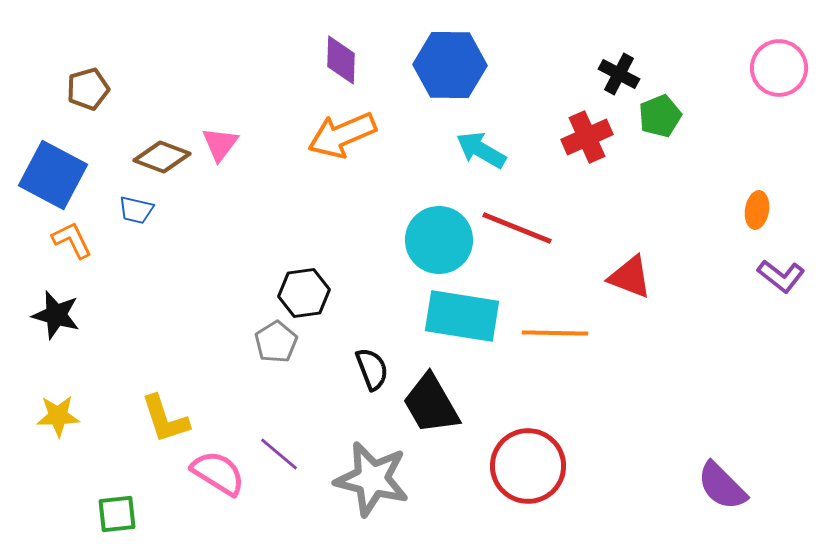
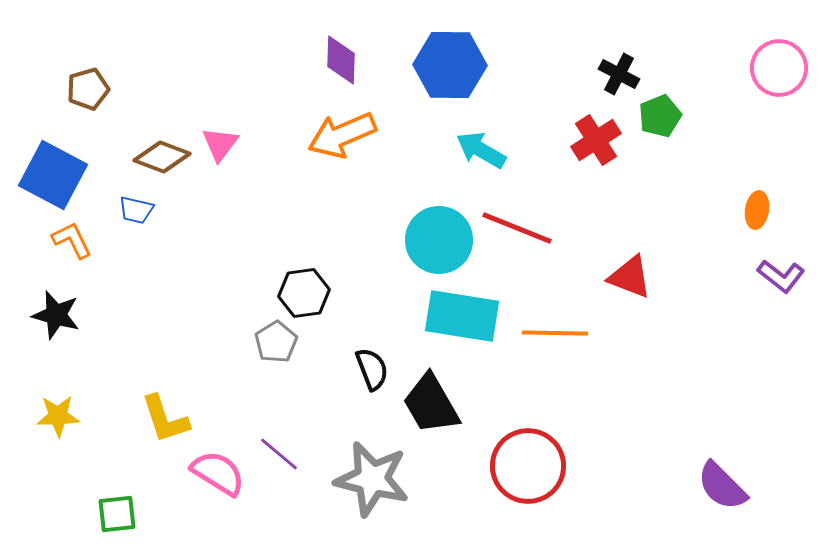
red cross: moved 9 px right, 3 px down; rotated 9 degrees counterclockwise
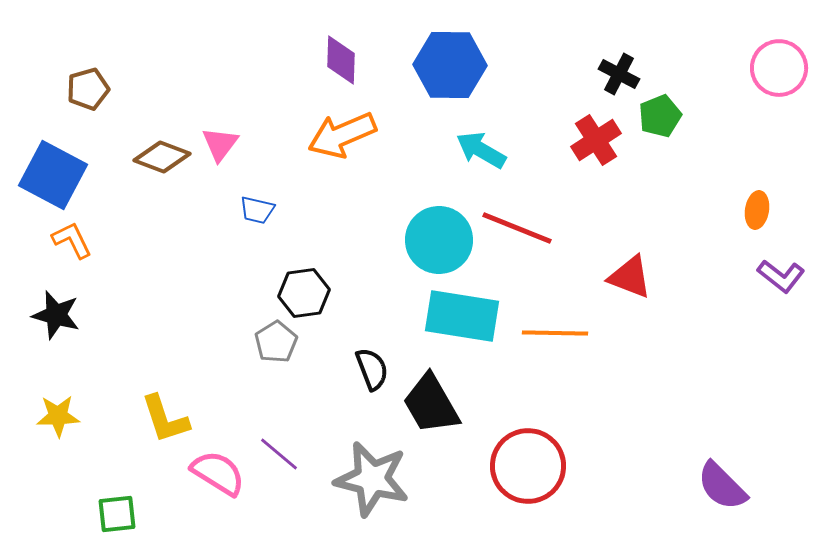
blue trapezoid: moved 121 px right
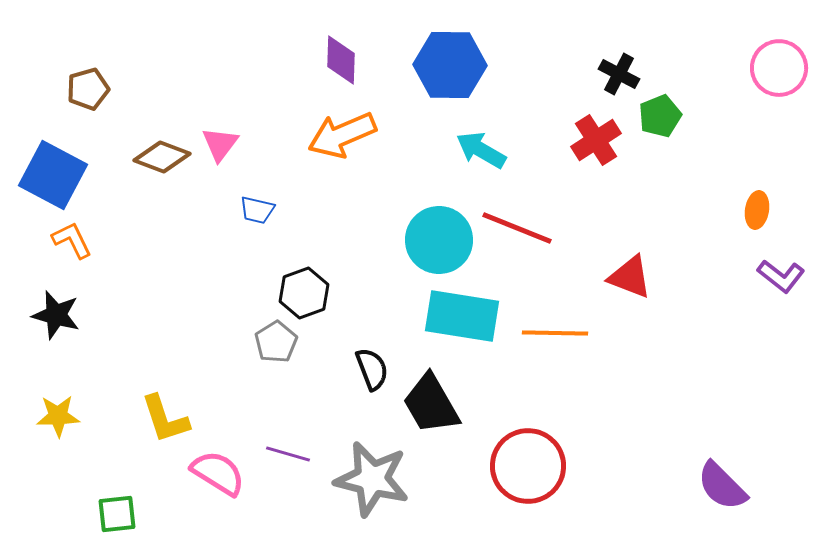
black hexagon: rotated 12 degrees counterclockwise
purple line: moved 9 px right; rotated 24 degrees counterclockwise
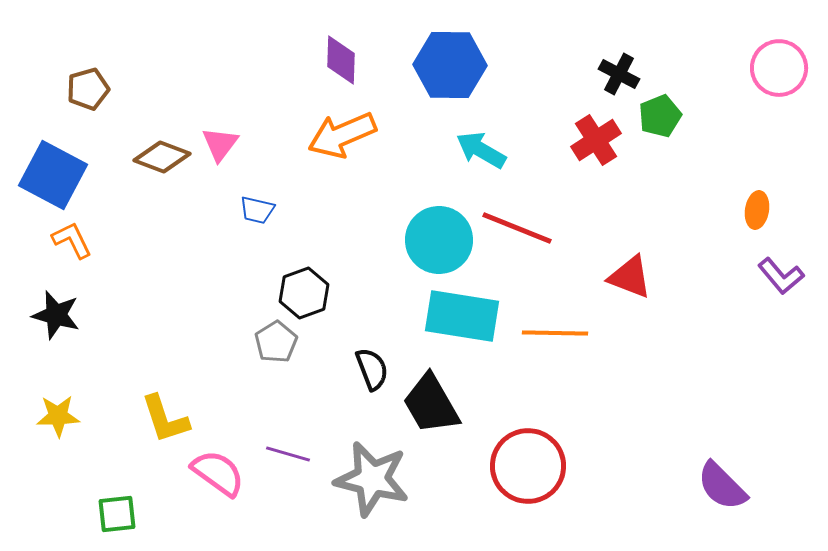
purple L-shape: rotated 12 degrees clockwise
pink semicircle: rotated 4 degrees clockwise
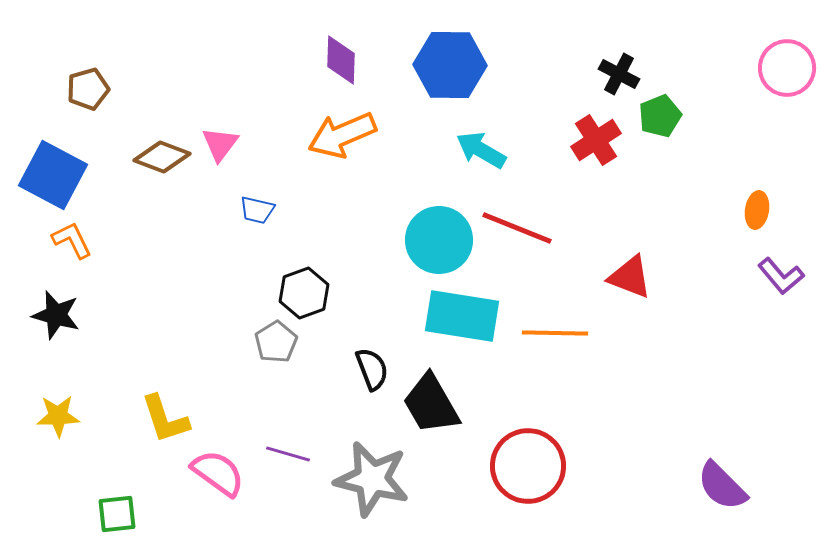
pink circle: moved 8 px right
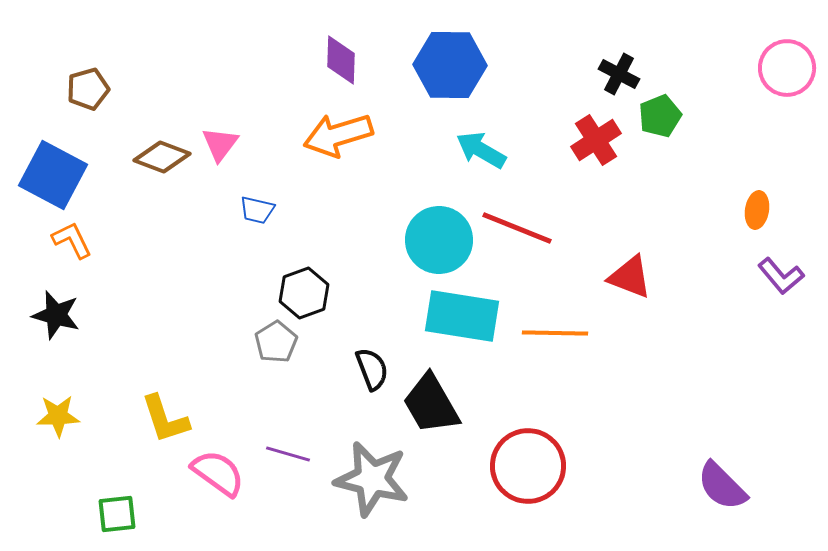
orange arrow: moved 4 px left; rotated 6 degrees clockwise
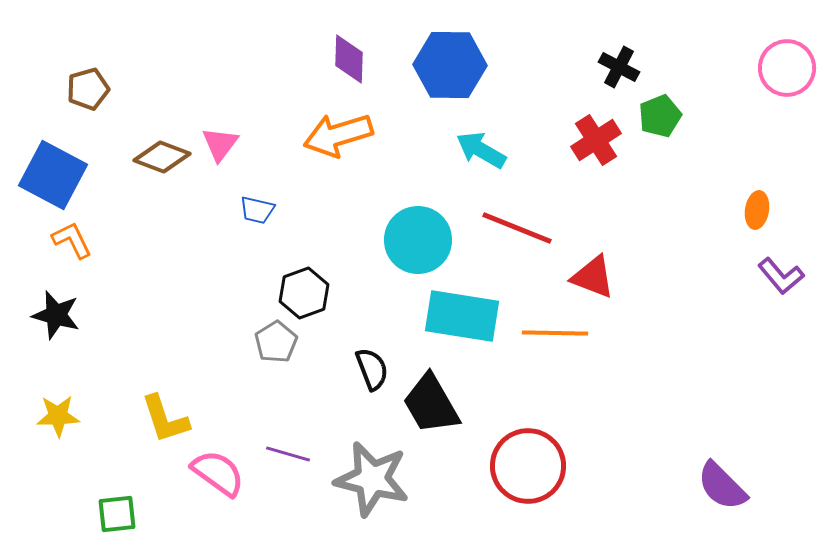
purple diamond: moved 8 px right, 1 px up
black cross: moved 7 px up
cyan circle: moved 21 px left
red triangle: moved 37 px left
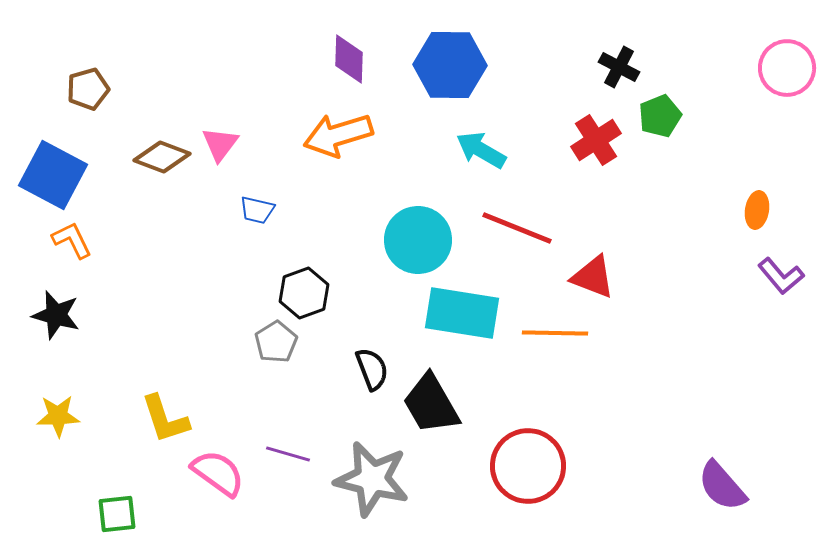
cyan rectangle: moved 3 px up
purple semicircle: rotated 4 degrees clockwise
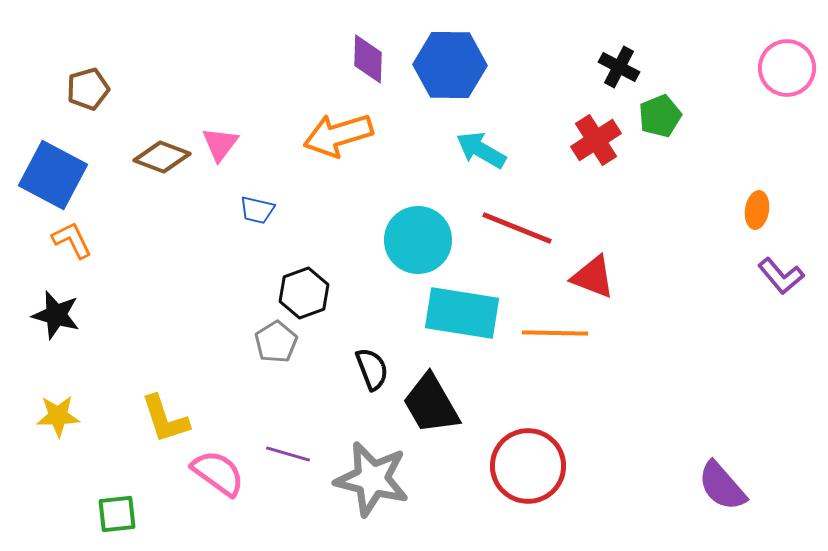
purple diamond: moved 19 px right
